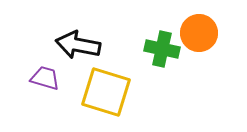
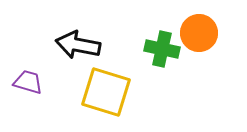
purple trapezoid: moved 17 px left, 4 px down
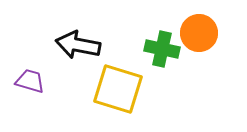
purple trapezoid: moved 2 px right, 1 px up
yellow square: moved 12 px right, 3 px up
